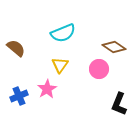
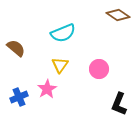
brown diamond: moved 4 px right, 32 px up
blue cross: moved 1 px down
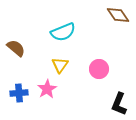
brown diamond: rotated 20 degrees clockwise
cyan semicircle: moved 1 px up
blue cross: moved 4 px up; rotated 18 degrees clockwise
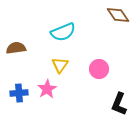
brown semicircle: rotated 48 degrees counterclockwise
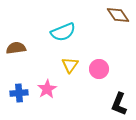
yellow triangle: moved 10 px right
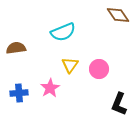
pink star: moved 3 px right, 1 px up
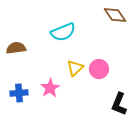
brown diamond: moved 3 px left
yellow triangle: moved 5 px right, 3 px down; rotated 12 degrees clockwise
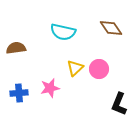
brown diamond: moved 4 px left, 13 px down
cyan semicircle: rotated 35 degrees clockwise
pink star: rotated 18 degrees clockwise
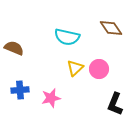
cyan semicircle: moved 4 px right, 5 px down
brown semicircle: moved 2 px left; rotated 30 degrees clockwise
pink star: moved 1 px right, 10 px down
blue cross: moved 1 px right, 3 px up
black L-shape: moved 4 px left
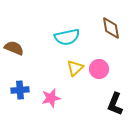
brown diamond: rotated 25 degrees clockwise
cyan semicircle: rotated 25 degrees counterclockwise
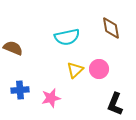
brown semicircle: moved 1 px left
yellow triangle: moved 2 px down
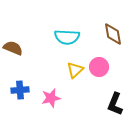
brown diamond: moved 2 px right, 6 px down
cyan semicircle: rotated 15 degrees clockwise
pink circle: moved 2 px up
